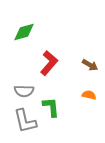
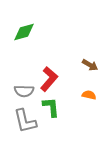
red L-shape: moved 16 px down
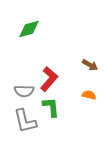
green diamond: moved 5 px right, 3 px up
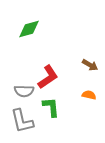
red L-shape: moved 1 px left, 2 px up; rotated 15 degrees clockwise
gray L-shape: moved 3 px left
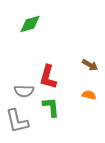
green diamond: moved 1 px right, 5 px up
red L-shape: rotated 140 degrees clockwise
gray L-shape: moved 5 px left
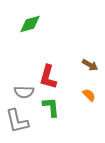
gray semicircle: moved 1 px down
orange semicircle: rotated 32 degrees clockwise
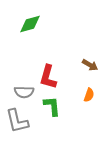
orange semicircle: rotated 64 degrees clockwise
green L-shape: moved 1 px right, 1 px up
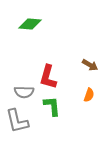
green diamond: rotated 20 degrees clockwise
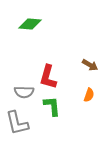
gray L-shape: moved 2 px down
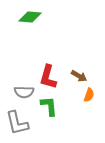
green diamond: moved 7 px up
brown arrow: moved 11 px left, 11 px down
green L-shape: moved 3 px left
